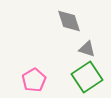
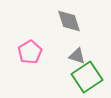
gray triangle: moved 10 px left, 7 px down
pink pentagon: moved 4 px left, 28 px up
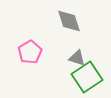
gray triangle: moved 2 px down
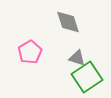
gray diamond: moved 1 px left, 1 px down
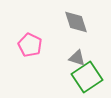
gray diamond: moved 8 px right
pink pentagon: moved 7 px up; rotated 15 degrees counterclockwise
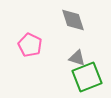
gray diamond: moved 3 px left, 2 px up
green square: rotated 12 degrees clockwise
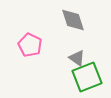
gray triangle: rotated 18 degrees clockwise
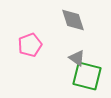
pink pentagon: rotated 25 degrees clockwise
green square: moved 1 px up; rotated 36 degrees clockwise
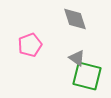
gray diamond: moved 2 px right, 1 px up
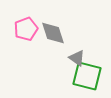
gray diamond: moved 22 px left, 14 px down
pink pentagon: moved 4 px left, 16 px up
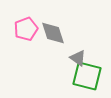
gray triangle: moved 1 px right
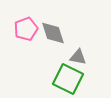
gray triangle: moved 1 px up; rotated 24 degrees counterclockwise
green square: moved 19 px left, 3 px down; rotated 12 degrees clockwise
